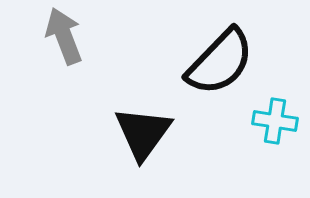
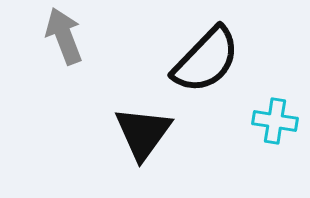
black semicircle: moved 14 px left, 2 px up
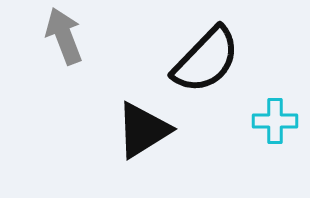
cyan cross: rotated 9 degrees counterclockwise
black triangle: moved 3 px up; rotated 22 degrees clockwise
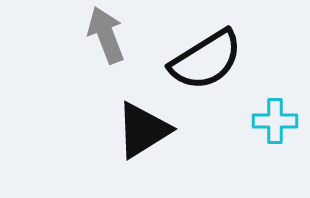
gray arrow: moved 42 px right, 1 px up
black semicircle: rotated 14 degrees clockwise
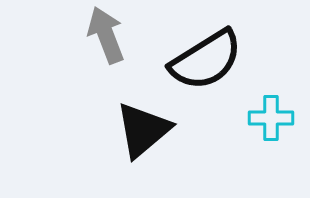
cyan cross: moved 4 px left, 3 px up
black triangle: rotated 8 degrees counterclockwise
